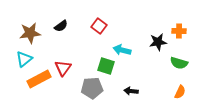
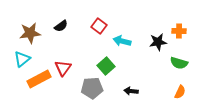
cyan arrow: moved 9 px up
cyan triangle: moved 2 px left
green square: rotated 30 degrees clockwise
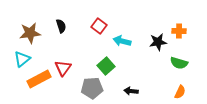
black semicircle: rotated 72 degrees counterclockwise
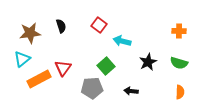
red square: moved 1 px up
black star: moved 10 px left, 20 px down; rotated 18 degrees counterclockwise
orange semicircle: rotated 24 degrees counterclockwise
